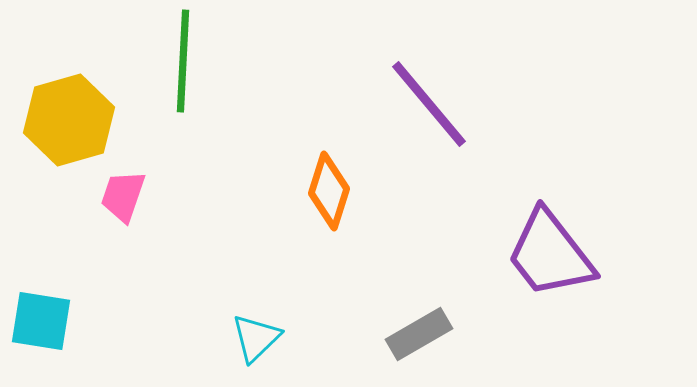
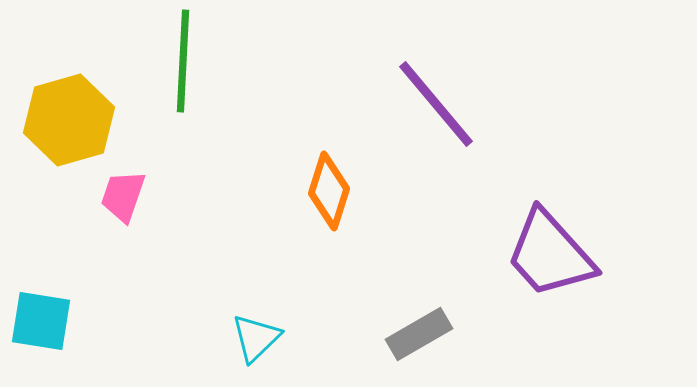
purple line: moved 7 px right
purple trapezoid: rotated 4 degrees counterclockwise
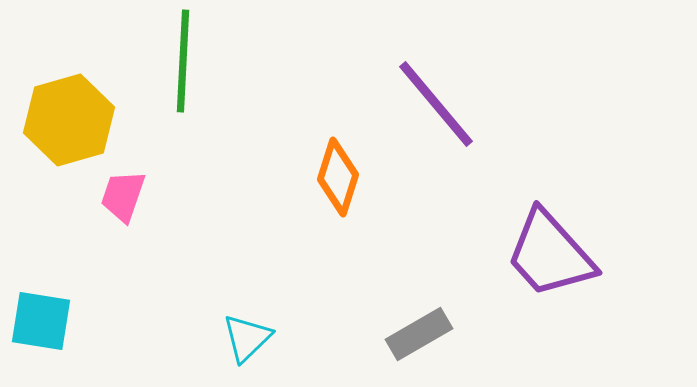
orange diamond: moved 9 px right, 14 px up
cyan triangle: moved 9 px left
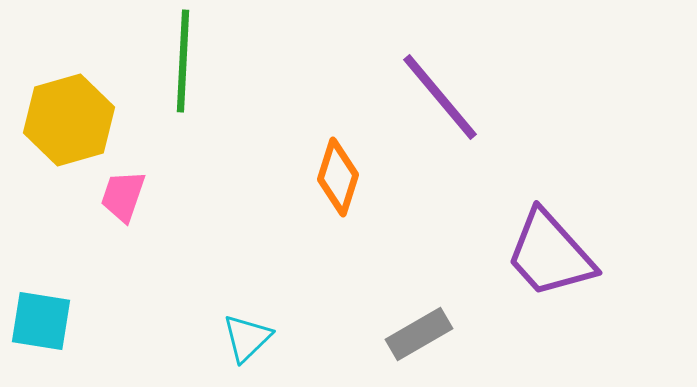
purple line: moved 4 px right, 7 px up
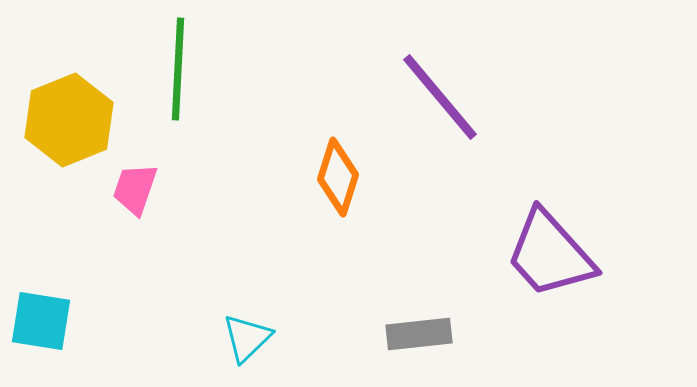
green line: moved 5 px left, 8 px down
yellow hexagon: rotated 6 degrees counterclockwise
pink trapezoid: moved 12 px right, 7 px up
gray rectangle: rotated 24 degrees clockwise
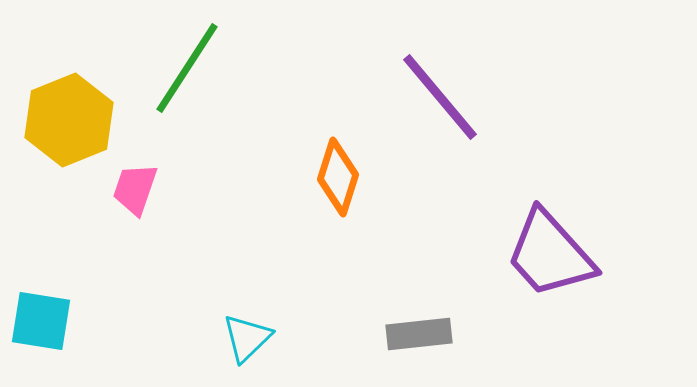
green line: moved 9 px right, 1 px up; rotated 30 degrees clockwise
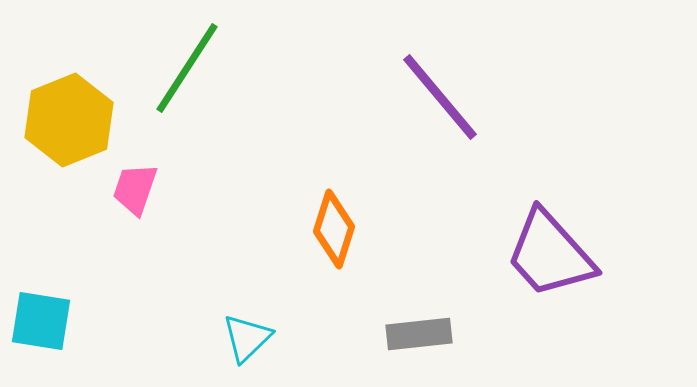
orange diamond: moved 4 px left, 52 px down
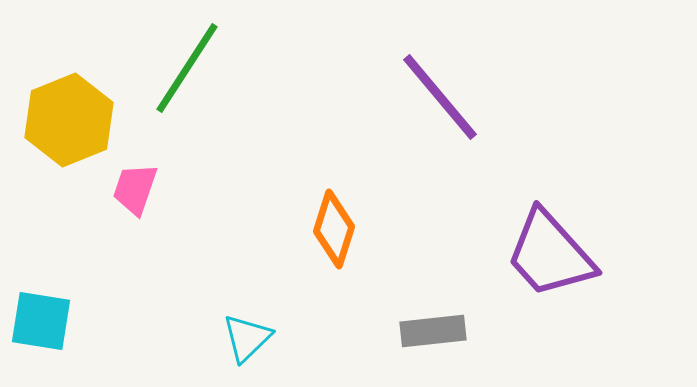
gray rectangle: moved 14 px right, 3 px up
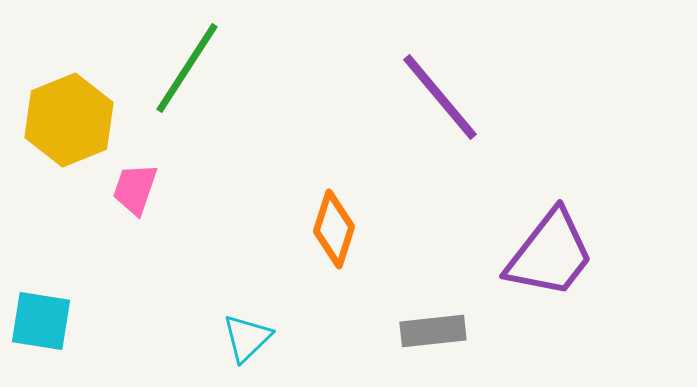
purple trapezoid: rotated 100 degrees counterclockwise
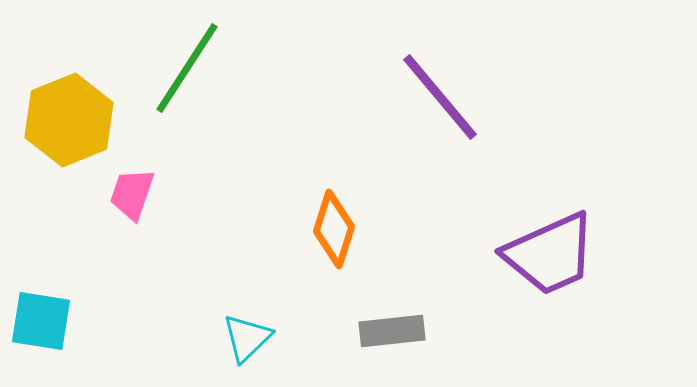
pink trapezoid: moved 3 px left, 5 px down
purple trapezoid: rotated 28 degrees clockwise
gray rectangle: moved 41 px left
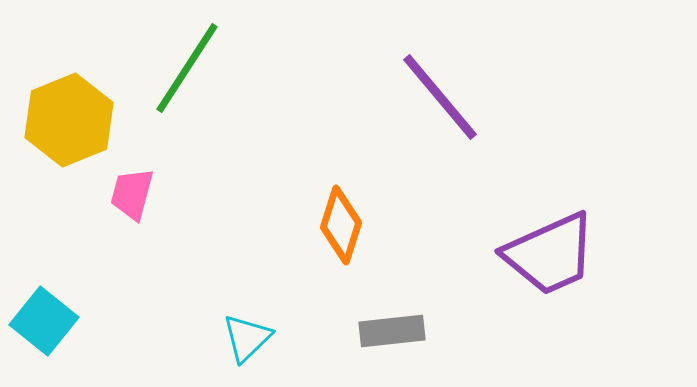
pink trapezoid: rotated 4 degrees counterclockwise
orange diamond: moved 7 px right, 4 px up
cyan square: moved 3 px right; rotated 30 degrees clockwise
